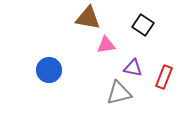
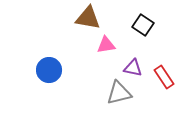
red rectangle: rotated 55 degrees counterclockwise
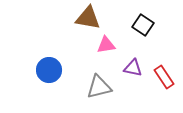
gray triangle: moved 20 px left, 6 px up
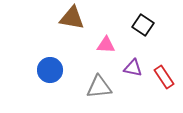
brown triangle: moved 16 px left
pink triangle: rotated 12 degrees clockwise
blue circle: moved 1 px right
gray triangle: rotated 8 degrees clockwise
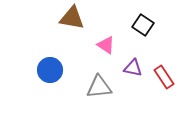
pink triangle: rotated 30 degrees clockwise
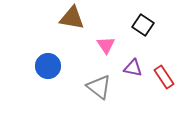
pink triangle: rotated 24 degrees clockwise
blue circle: moved 2 px left, 4 px up
gray triangle: rotated 44 degrees clockwise
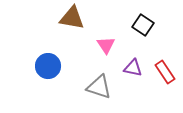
red rectangle: moved 1 px right, 5 px up
gray triangle: rotated 20 degrees counterclockwise
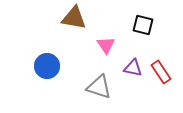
brown triangle: moved 2 px right
black square: rotated 20 degrees counterclockwise
blue circle: moved 1 px left
red rectangle: moved 4 px left
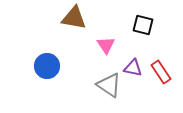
gray triangle: moved 10 px right, 2 px up; rotated 16 degrees clockwise
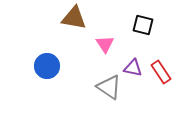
pink triangle: moved 1 px left, 1 px up
gray triangle: moved 2 px down
